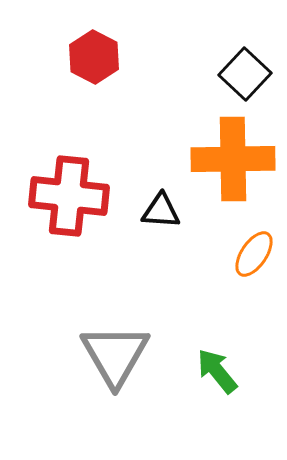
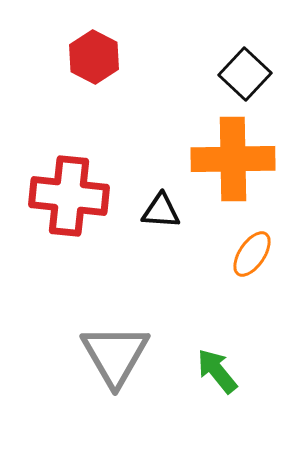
orange ellipse: moved 2 px left
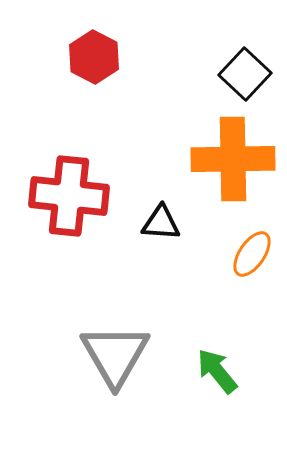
black triangle: moved 12 px down
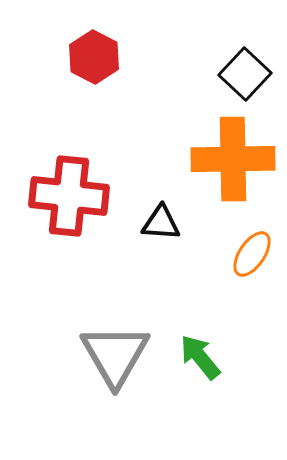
green arrow: moved 17 px left, 14 px up
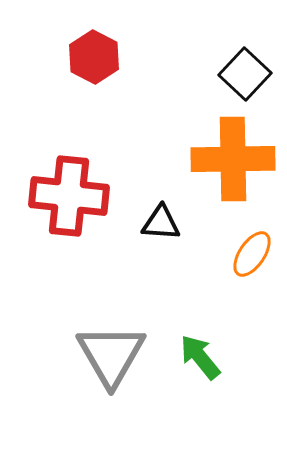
gray triangle: moved 4 px left
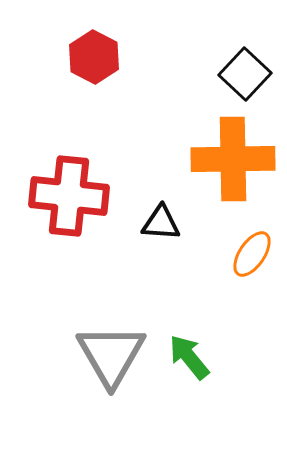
green arrow: moved 11 px left
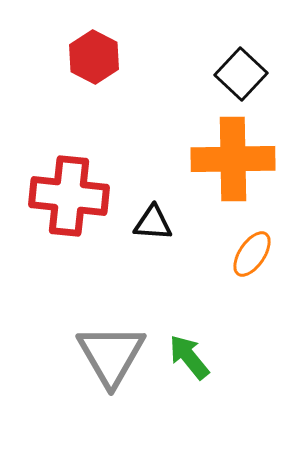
black square: moved 4 px left
black triangle: moved 8 px left
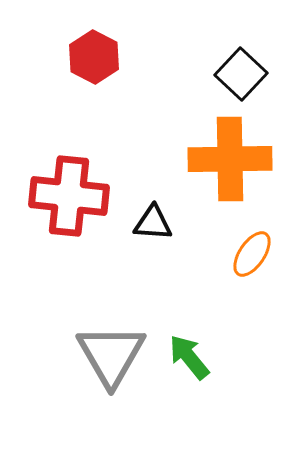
orange cross: moved 3 px left
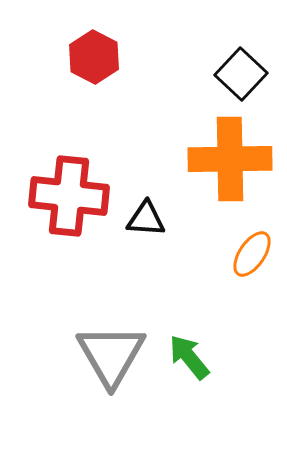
black triangle: moved 7 px left, 4 px up
